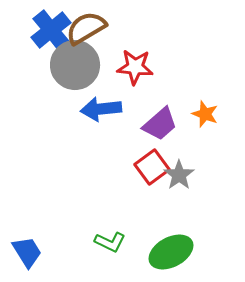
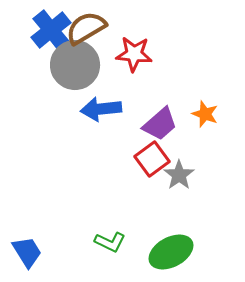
red star: moved 1 px left, 13 px up
red square: moved 8 px up
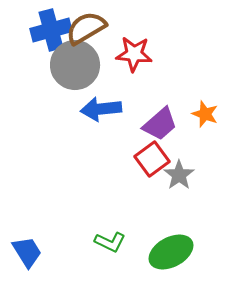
blue cross: rotated 24 degrees clockwise
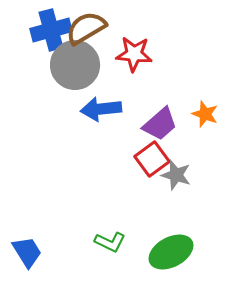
gray star: moved 3 px left; rotated 20 degrees counterclockwise
